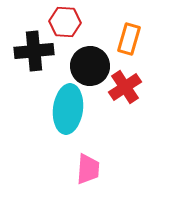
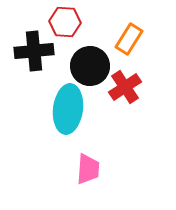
orange rectangle: rotated 16 degrees clockwise
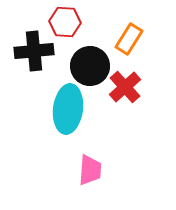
red cross: rotated 8 degrees counterclockwise
pink trapezoid: moved 2 px right, 1 px down
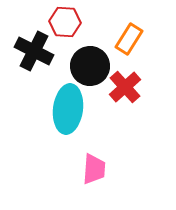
black cross: rotated 33 degrees clockwise
pink trapezoid: moved 4 px right, 1 px up
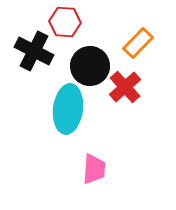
orange rectangle: moved 9 px right, 4 px down; rotated 12 degrees clockwise
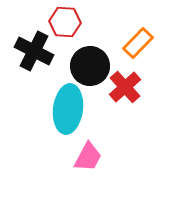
pink trapezoid: moved 6 px left, 12 px up; rotated 24 degrees clockwise
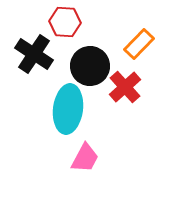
orange rectangle: moved 1 px right, 1 px down
black cross: moved 3 px down; rotated 6 degrees clockwise
pink trapezoid: moved 3 px left, 1 px down
